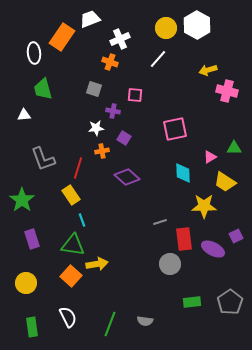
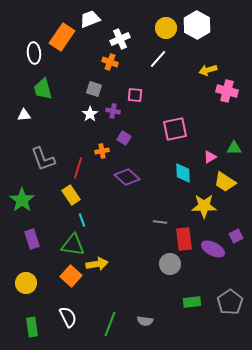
white star at (96, 128): moved 6 px left, 14 px up; rotated 28 degrees counterclockwise
gray line at (160, 222): rotated 24 degrees clockwise
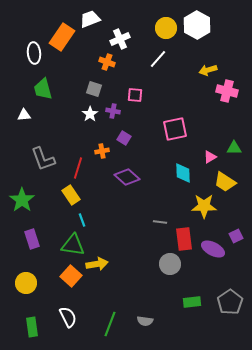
orange cross at (110, 62): moved 3 px left
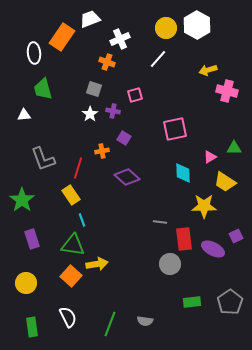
pink square at (135, 95): rotated 21 degrees counterclockwise
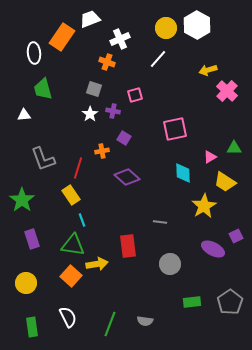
pink cross at (227, 91): rotated 30 degrees clockwise
yellow star at (204, 206): rotated 30 degrees counterclockwise
red rectangle at (184, 239): moved 56 px left, 7 px down
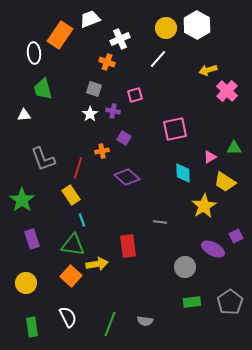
orange rectangle at (62, 37): moved 2 px left, 2 px up
gray circle at (170, 264): moved 15 px right, 3 px down
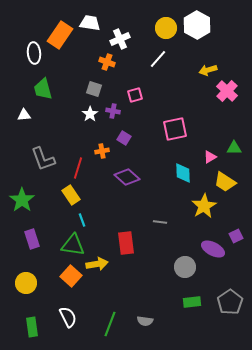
white trapezoid at (90, 19): moved 4 px down; rotated 30 degrees clockwise
red rectangle at (128, 246): moved 2 px left, 3 px up
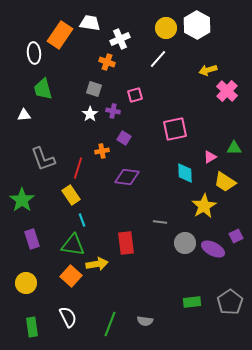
cyan diamond at (183, 173): moved 2 px right
purple diamond at (127, 177): rotated 35 degrees counterclockwise
gray circle at (185, 267): moved 24 px up
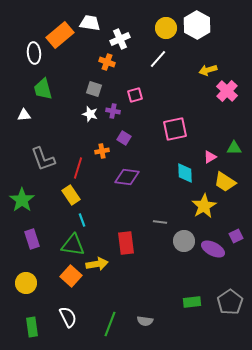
orange rectangle at (60, 35): rotated 16 degrees clockwise
white star at (90, 114): rotated 21 degrees counterclockwise
gray circle at (185, 243): moved 1 px left, 2 px up
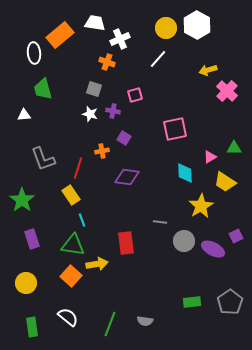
white trapezoid at (90, 23): moved 5 px right
yellow star at (204, 206): moved 3 px left
white semicircle at (68, 317): rotated 25 degrees counterclockwise
